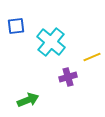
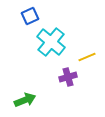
blue square: moved 14 px right, 10 px up; rotated 18 degrees counterclockwise
yellow line: moved 5 px left
green arrow: moved 3 px left
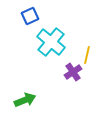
yellow line: moved 2 px up; rotated 54 degrees counterclockwise
purple cross: moved 5 px right, 5 px up; rotated 18 degrees counterclockwise
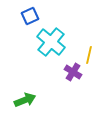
yellow line: moved 2 px right
purple cross: rotated 24 degrees counterclockwise
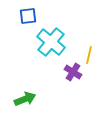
blue square: moved 2 px left; rotated 18 degrees clockwise
green arrow: moved 1 px up
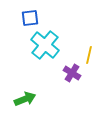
blue square: moved 2 px right, 2 px down
cyan cross: moved 6 px left, 3 px down
purple cross: moved 1 px left, 1 px down
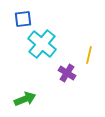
blue square: moved 7 px left, 1 px down
cyan cross: moved 3 px left, 1 px up
purple cross: moved 5 px left
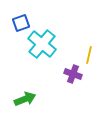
blue square: moved 2 px left, 4 px down; rotated 12 degrees counterclockwise
purple cross: moved 6 px right, 1 px down; rotated 12 degrees counterclockwise
